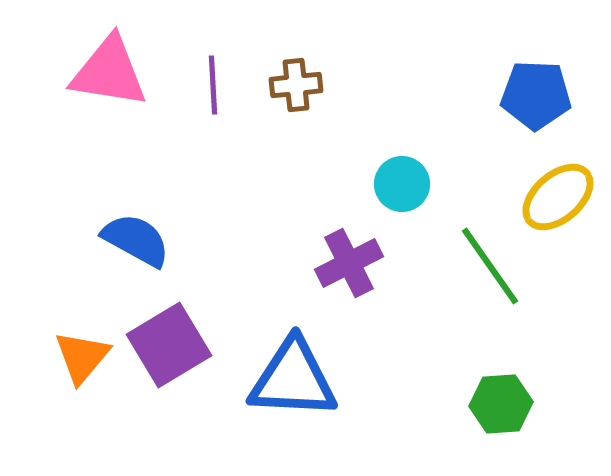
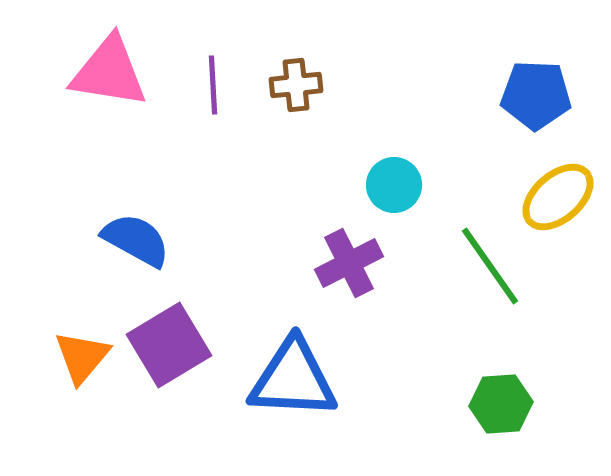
cyan circle: moved 8 px left, 1 px down
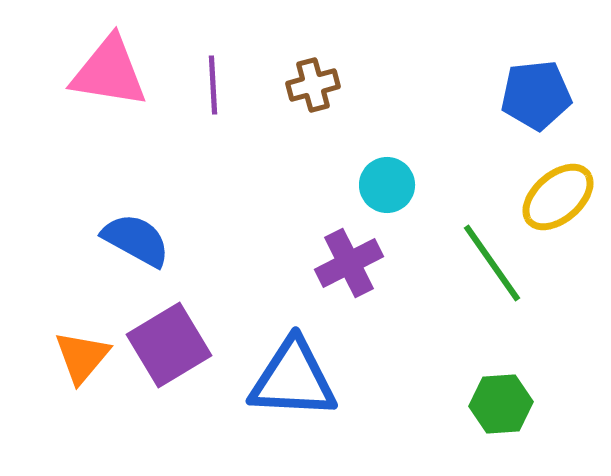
brown cross: moved 17 px right; rotated 9 degrees counterclockwise
blue pentagon: rotated 8 degrees counterclockwise
cyan circle: moved 7 px left
green line: moved 2 px right, 3 px up
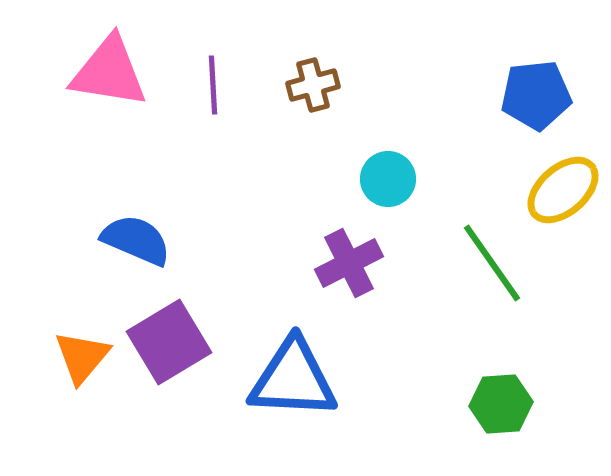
cyan circle: moved 1 px right, 6 px up
yellow ellipse: moved 5 px right, 7 px up
blue semicircle: rotated 6 degrees counterclockwise
purple square: moved 3 px up
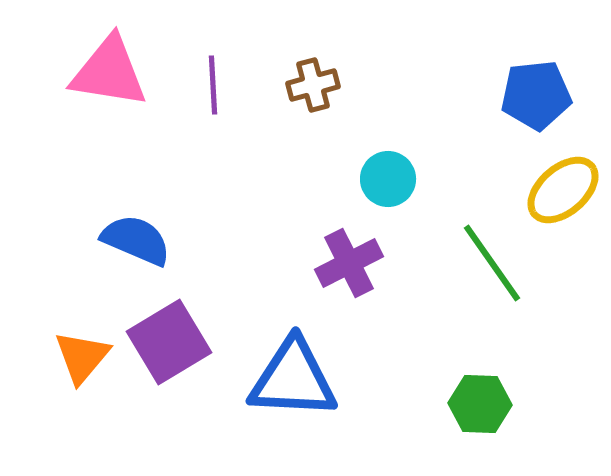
green hexagon: moved 21 px left; rotated 6 degrees clockwise
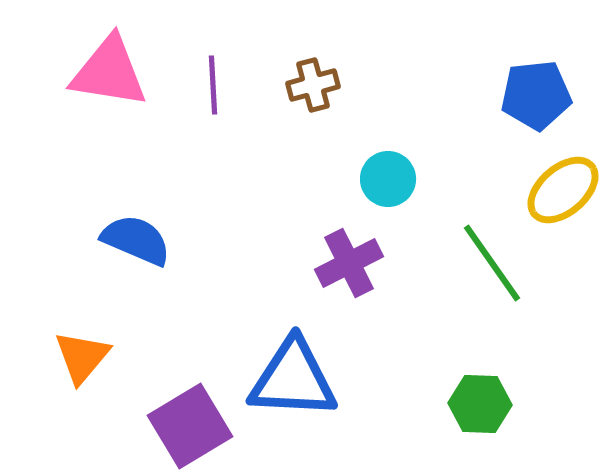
purple square: moved 21 px right, 84 px down
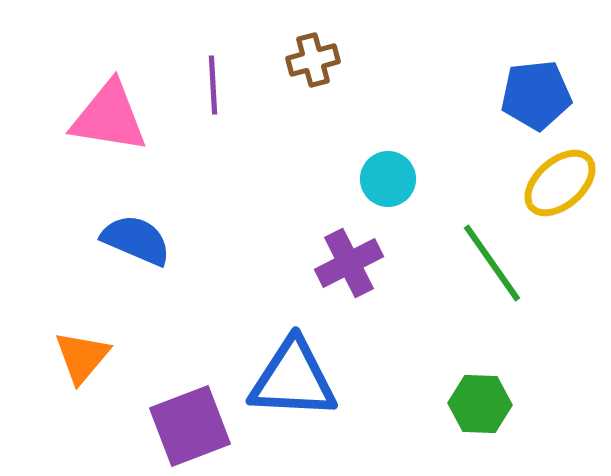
pink triangle: moved 45 px down
brown cross: moved 25 px up
yellow ellipse: moved 3 px left, 7 px up
purple square: rotated 10 degrees clockwise
